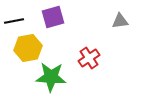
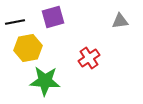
black line: moved 1 px right, 1 px down
green star: moved 6 px left, 4 px down
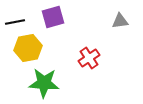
green star: moved 1 px left, 2 px down
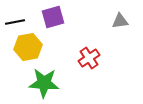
yellow hexagon: moved 1 px up
